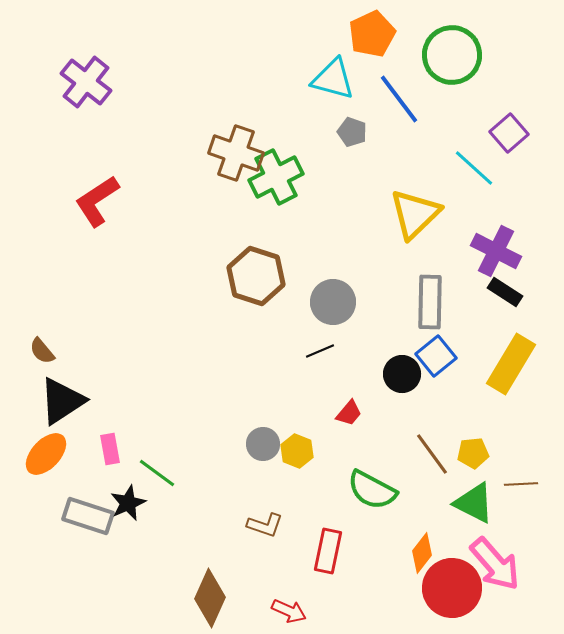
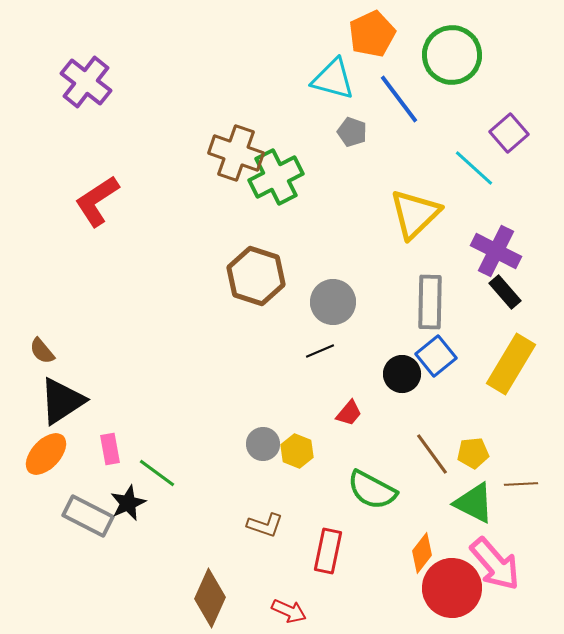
black rectangle at (505, 292): rotated 16 degrees clockwise
gray rectangle at (88, 516): rotated 9 degrees clockwise
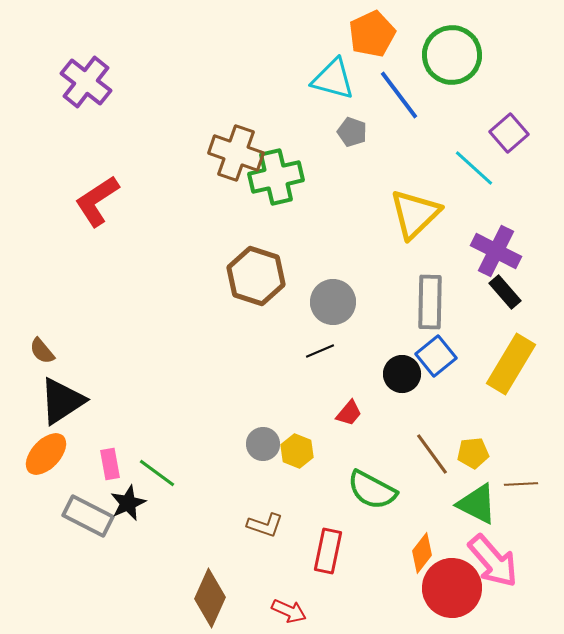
blue line at (399, 99): moved 4 px up
green cross at (276, 177): rotated 14 degrees clockwise
pink rectangle at (110, 449): moved 15 px down
green triangle at (474, 503): moved 3 px right, 1 px down
pink arrow at (495, 564): moved 2 px left, 3 px up
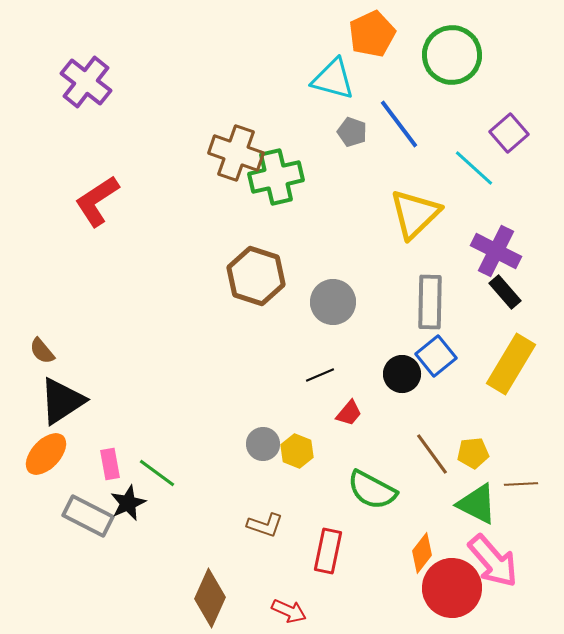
blue line at (399, 95): moved 29 px down
black line at (320, 351): moved 24 px down
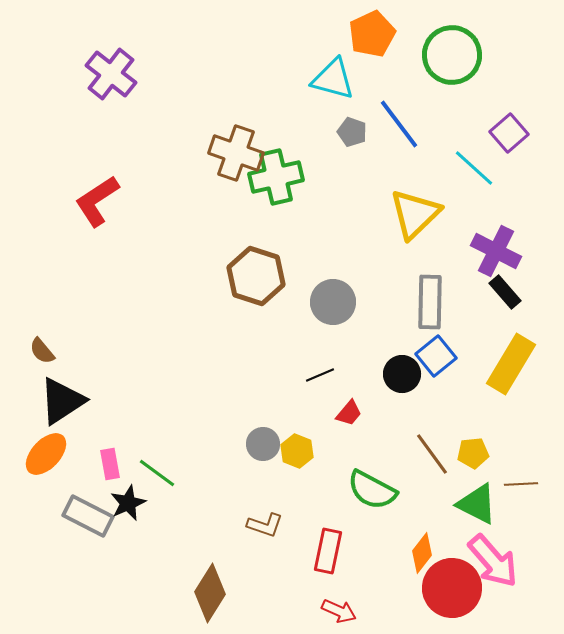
purple cross at (86, 82): moved 25 px right, 8 px up
brown diamond at (210, 598): moved 5 px up; rotated 8 degrees clockwise
red arrow at (289, 611): moved 50 px right
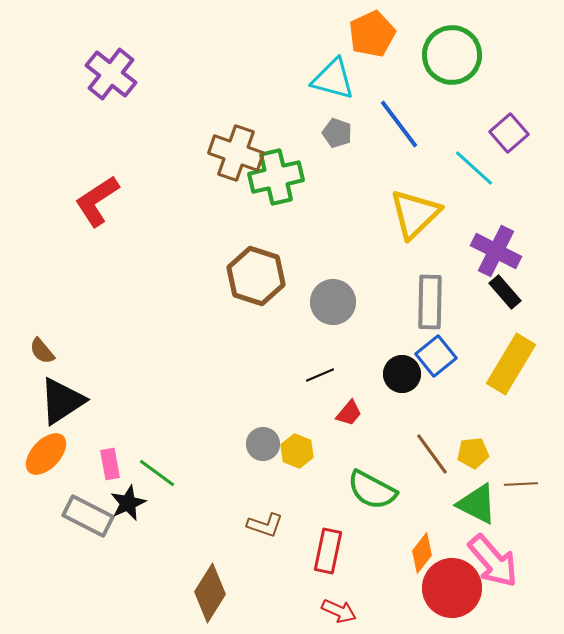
gray pentagon at (352, 132): moved 15 px left, 1 px down
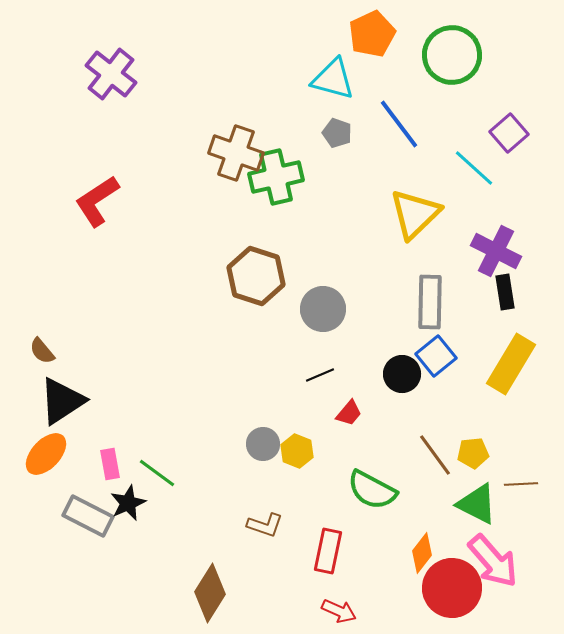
black rectangle at (505, 292): rotated 32 degrees clockwise
gray circle at (333, 302): moved 10 px left, 7 px down
brown line at (432, 454): moved 3 px right, 1 px down
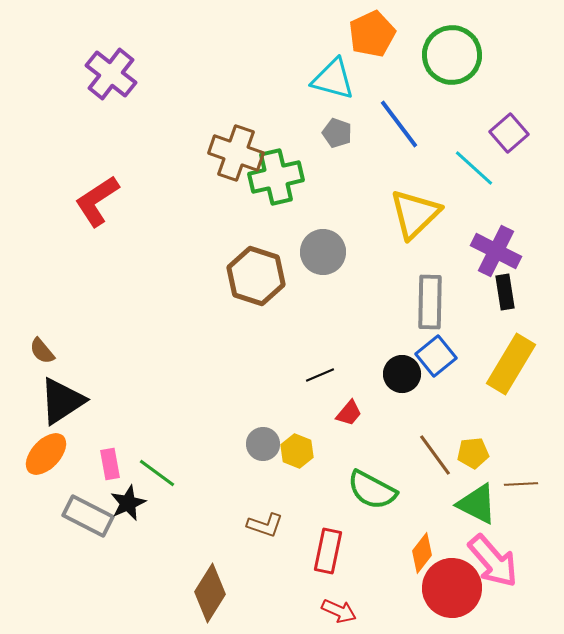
gray circle at (323, 309): moved 57 px up
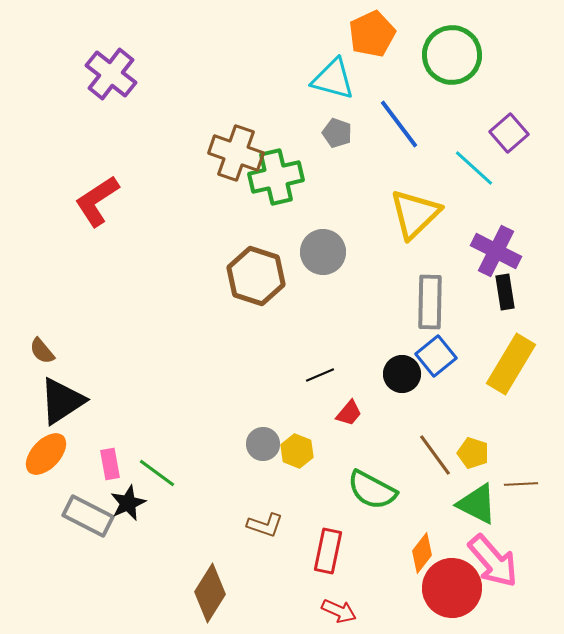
yellow pentagon at (473, 453): rotated 24 degrees clockwise
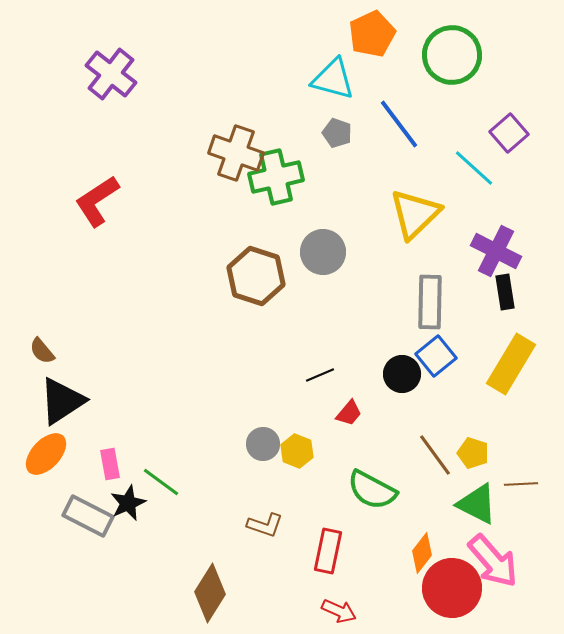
green line at (157, 473): moved 4 px right, 9 px down
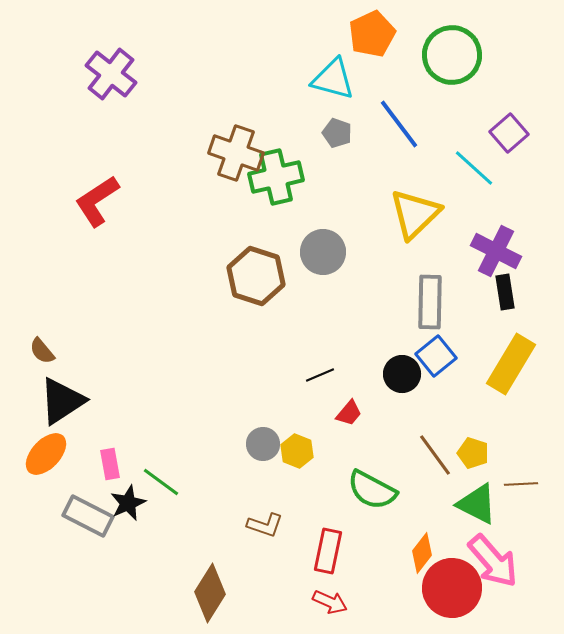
red arrow at (339, 611): moved 9 px left, 9 px up
